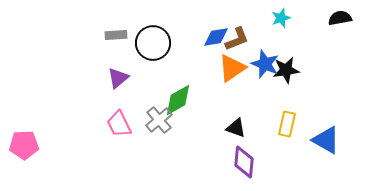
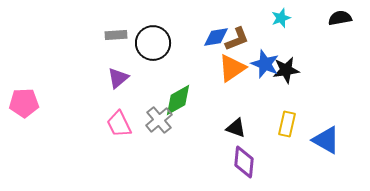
pink pentagon: moved 42 px up
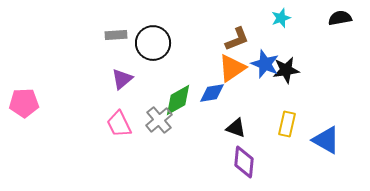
blue diamond: moved 4 px left, 56 px down
purple triangle: moved 4 px right, 1 px down
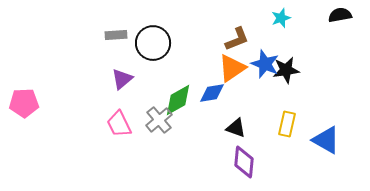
black semicircle: moved 3 px up
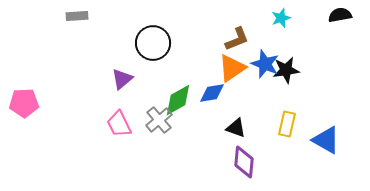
gray rectangle: moved 39 px left, 19 px up
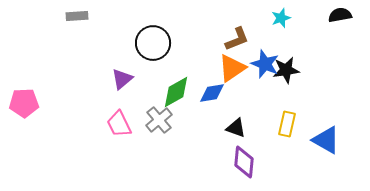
green diamond: moved 2 px left, 8 px up
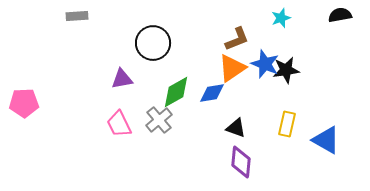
purple triangle: rotated 30 degrees clockwise
purple diamond: moved 3 px left
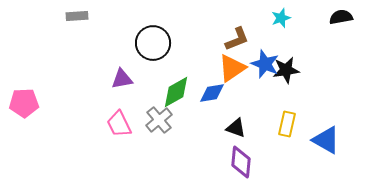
black semicircle: moved 1 px right, 2 px down
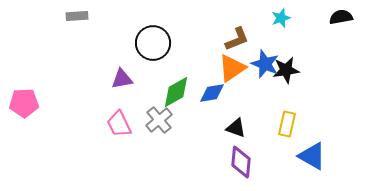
blue triangle: moved 14 px left, 16 px down
